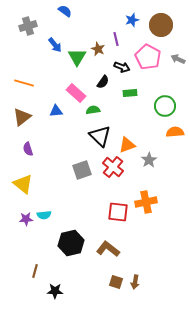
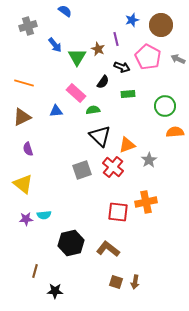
green rectangle: moved 2 px left, 1 px down
brown triangle: rotated 12 degrees clockwise
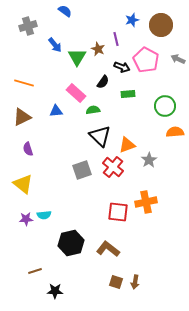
pink pentagon: moved 2 px left, 3 px down
brown line: rotated 56 degrees clockwise
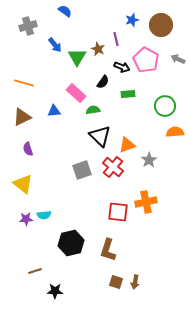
blue triangle: moved 2 px left
brown L-shape: moved 1 px down; rotated 110 degrees counterclockwise
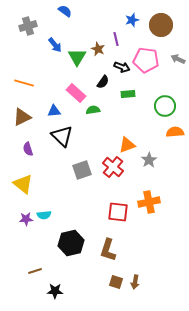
pink pentagon: rotated 20 degrees counterclockwise
black triangle: moved 38 px left
orange cross: moved 3 px right
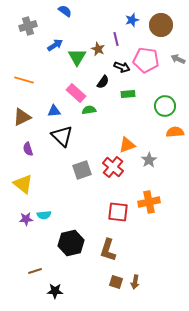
blue arrow: rotated 84 degrees counterclockwise
orange line: moved 3 px up
green semicircle: moved 4 px left
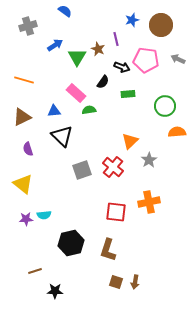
orange semicircle: moved 2 px right
orange triangle: moved 3 px right, 4 px up; rotated 24 degrees counterclockwise
red square: moved 2 px left
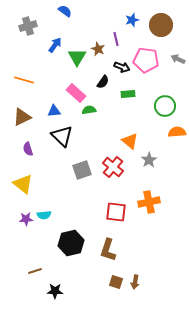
blue arrow: rotated 21 degrees counterclockwise
orange triangle: rotated 36 degrees counterclockwise
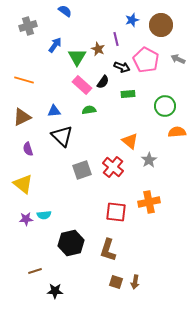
pink pentagon: rotated 20 degrees clockwise
pink rectangle: moved 6 px right, 8 px up
